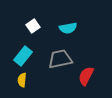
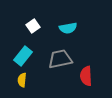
red semicircle: rotated 30 degrees counterclockwise
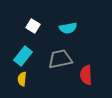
white square: rotated 24 degrees counterclockwise
red semicircle: moved 1 px up
yellow semicircle: moved 1 px up
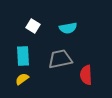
cyan rectangle: rotated 42 degrees counterclockwise
yellow semicircle: rotated 48 degrees clockwise
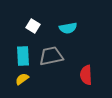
gray trapezoid: moved 9 px left, 3 px up
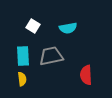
yellow semicircle: rotated 120 degrees clockwise
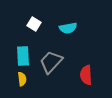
white square: moved 1 px right, 2 px up
gray trapezoid: moved 6 px down; rotated 35 degrees counterclockwise
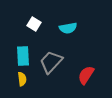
red semicircle: rotated 36 degrees clockwise
